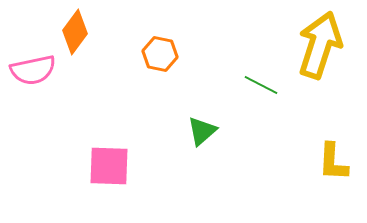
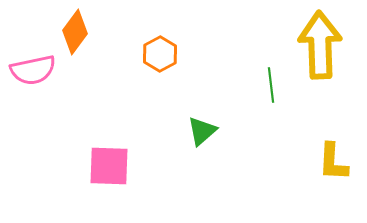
yellow arrow: rotated 20 degrees counterclockwise
orange hexagon: rotated 20 degrees clockwise
green line: moved 10 px right; rotated 56 degrees clockwise
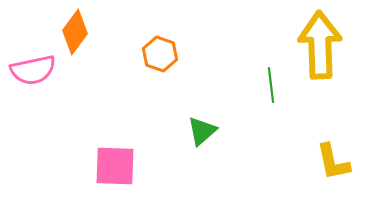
orange hexagon: rotated 12 degrees counterclockwise
yellow L-shape: rotated 15 degrees counterclockwise
pink square: moved 6 px right
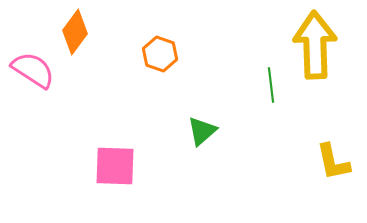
yellow arrow: moved 5 px left
pink semicircle: rotated 135 degrees counterclockwise
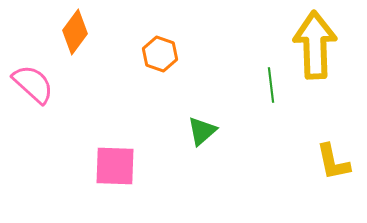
pink semicircle: moved 14 px down; rotated 9 degrees clockwise
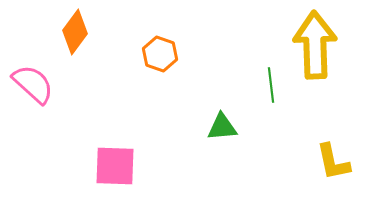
green triangle: moved 20 px right, 4 px up; rotated 36 degrees clockwise
